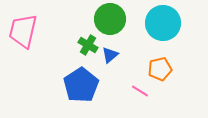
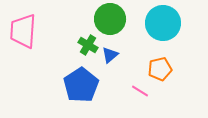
pink trapezoid: rotated 9 degrees counterclockwise
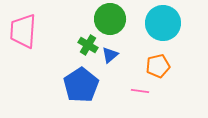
orange pentagon: moved 2 px left, 3 px up
pink line: rotated 24 degrees counterclockwise
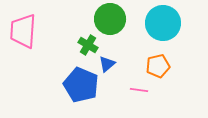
blue triangle: moved 3 px left, 9 px down
blue pentagon: rotated 16 degrees counterclockwise
pink line: moved 1 px left, 1 px up
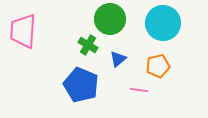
blue triangle: moved 11 px right, 5 px up
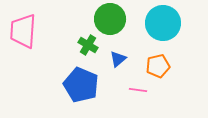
pink line: moved 1 px left
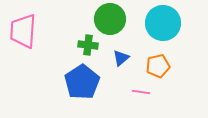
green cross: rotated 24 degrees counterclockwise
blue triangle: moved 3 px right, 1 px up
blue pentagon: moved 1 px right, 3 px up; rotated 16 degrees clockwise
pink line: moved 3 px right, 2 px down
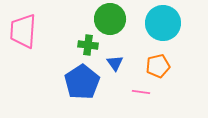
blue triangle: moved 6 px left, 5 px down; rotated 24 degrees counterclockwise
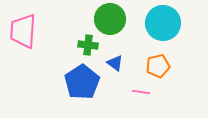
blue triangle: rotated 18 degrees counterclockwise
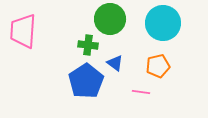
blue pentagon: moved 4 px right, 1 px up
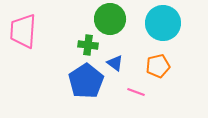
pink line: moved 5 px left; rotated 12 degrees clockwise
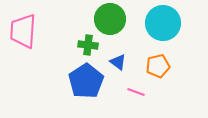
blue triangle: moved 3 px right, 1 px up
